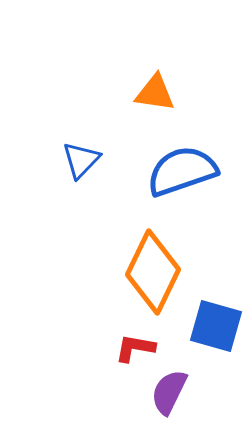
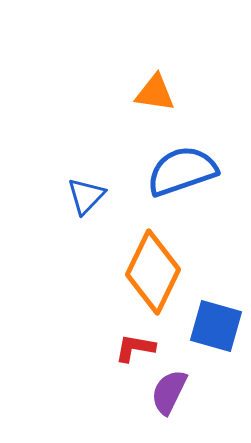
blue triangle: moved 5 px right, 36 px down
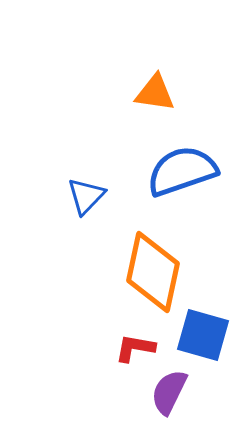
orange diamond: rotated 14 degrees counterclockwise
blue square: moved 13 px left, 9 px down
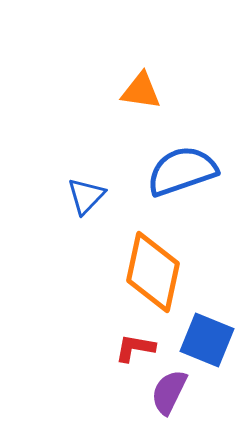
orange triangle: moved 14 px left, 2 px up
blue square: moved 4 px right, 5 px down; rotated 6 degrees clockwise
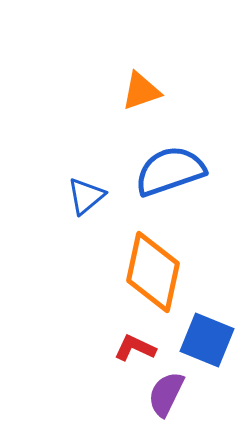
orange triangle: rotated 27 degrees counterclockwise
blue semicircle: moved 12 px left
blue triangle: rotated 6 degrees clockwise
red L-shape: rotated 15 degrees clockwise
purple semicircle: moved 3 px left, 2 px down
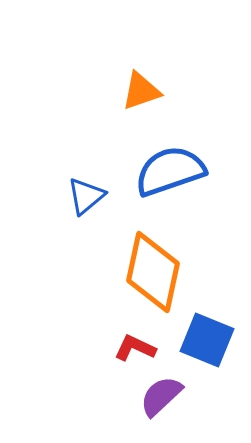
purple semicircle: moved 5 px left, 2 px down; rotated 21 degrees clockwise
